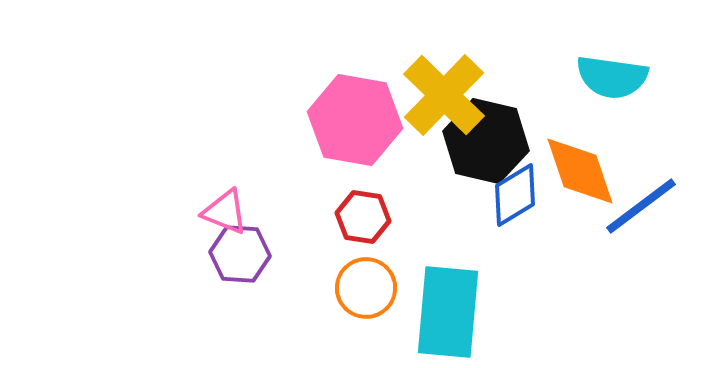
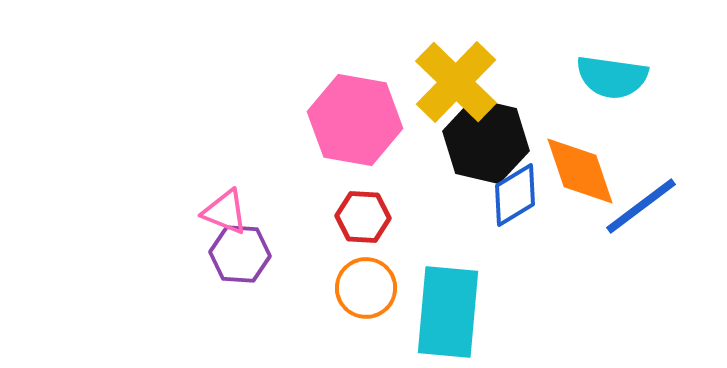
yellow cross: moved 12 px right, 13 px up
red hexagon: rotated 6 degrees counterclockwise
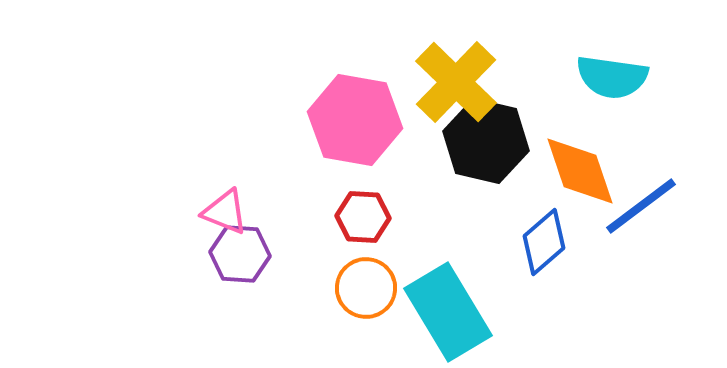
blue diamond: moved 29 px right, 47 px down; rotated 10 degrees counterclockwise
cyan rectangle: rotated 36 degrees counterclockwise
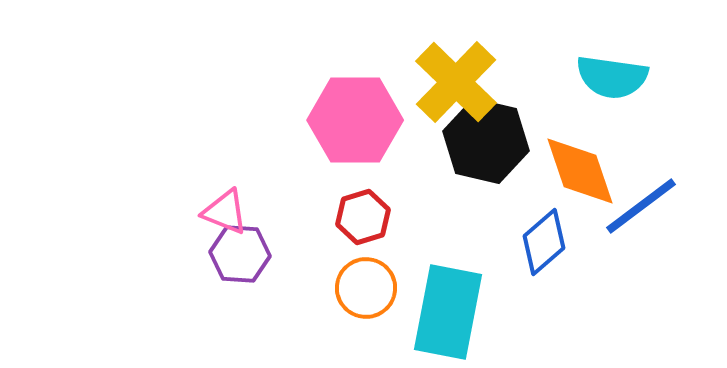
pink hexagon: rotated 10 degrees counterclockwise
red hexagon: rotated 20 degrees counterclockwise
cyan rectangle: rotated 42 degrees clockwise
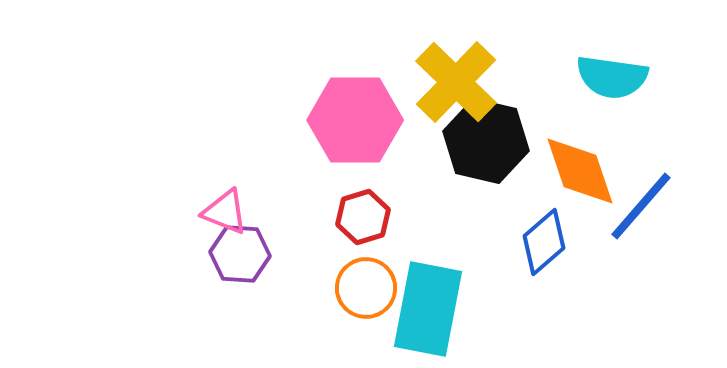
blue line: rotated 12 degrees counterclockwise
cyan rectangle: moved 20 px left, 3 px up
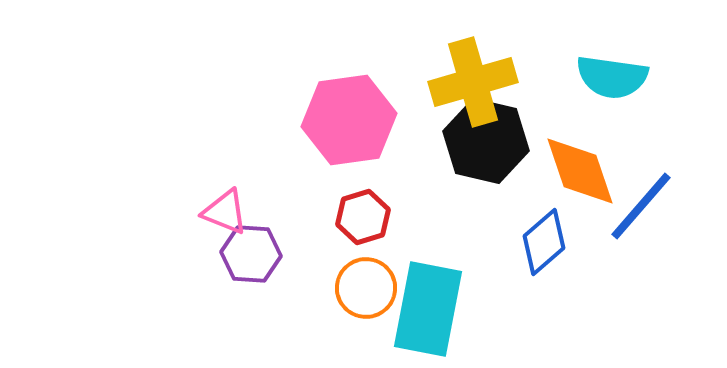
yellow cross: moved 17 px right; rotated 30 degrees clockwise
pink hexagon: moved 6 px left; rotated 8 degrees counterclockwise
purple hexagon: moved 11 px right
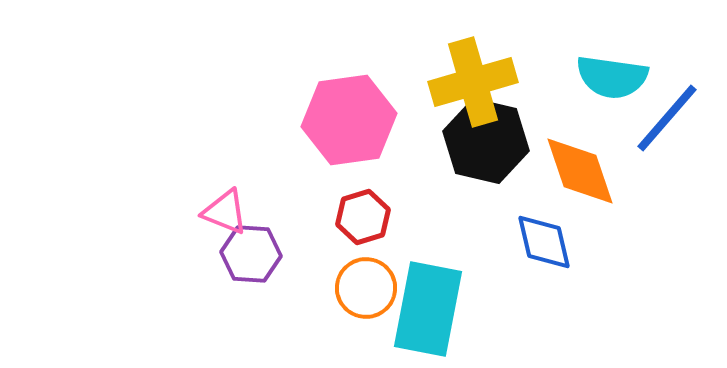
blue line: moved 26 px right, 88 px up
blue diamond: rotated 62 degrees counterclockwise
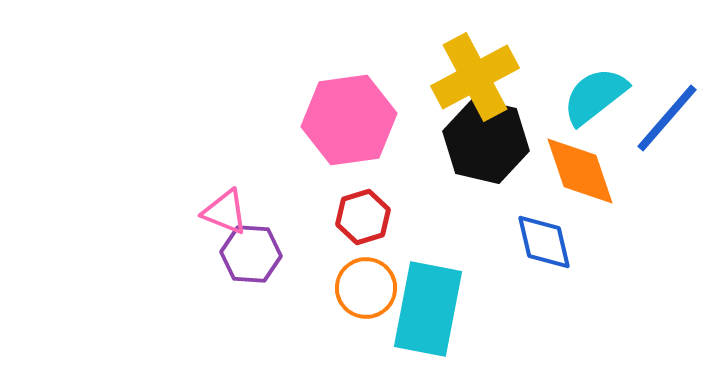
cyan semicircle: moved 17 px left, 19 px down; rotated 134 degrees clockwise
yellow cross: moved 2 px right, 5 px up; rotated 12 degrees counterclockwise
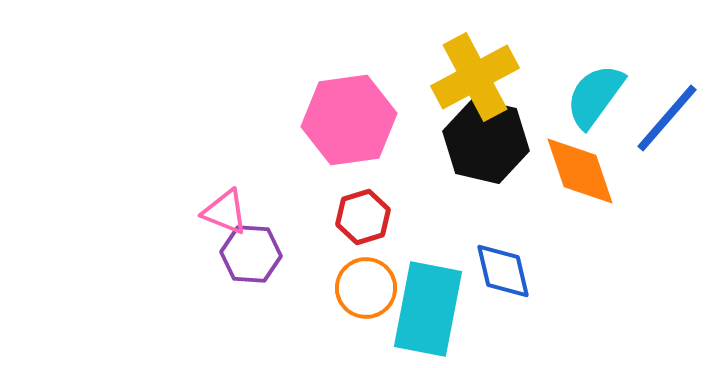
cyan semicircle: rotated 16 degrees counterclockwise
blue diamond: moved 41 px left, 29 px down
